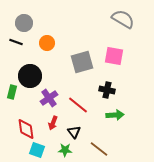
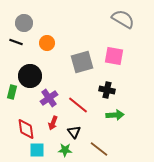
cyan square: rotated 21 degrees counterclockwise
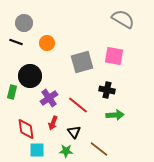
green star: moved 1 px right, 1 px down
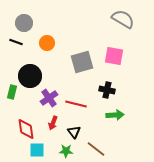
red line: moved 2 px left, 1 px up; rotated 25 degrees counterclockwise
brown line: moved 3 px left
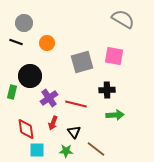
black cross: rotated 14 degrees counterclockwise
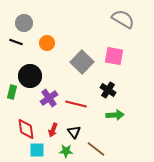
gray square: rotated 30 degrees counterclockwise
black cross: moved 1 px right; rotated 35 degrees clockwise
red arrow: moved 7 px down
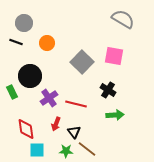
green rectangle: rotated 40 degrees counterclockwise
red arrow: moved 3 px right, 6 px up
brown line: moved 9 px left
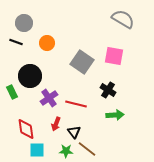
gray square: rotated 10 degrees counterclockwise
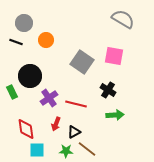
orange circle: moved 1 px left, 3 px up
black triangle: rotated 40 degrees clockwise
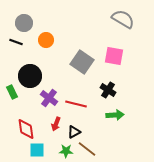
purple cross: rotated 18 degrees counterclockwise
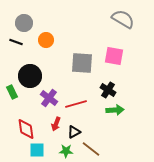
gray square: moved 1 px down; rotated 30 degrees counterclockwise
red line: rotated 30 degrees counterclockwise
green arrow: moved 5 px up
brown line: moved 4 px right
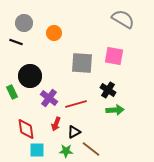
orange circle: moved 8 px right, 7 px up
